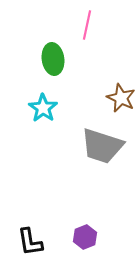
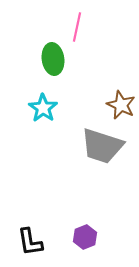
pink line: moved 10 px left, 2 px down
brown star: moved 7 px down
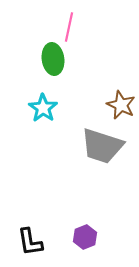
pink line: moved 8 px left
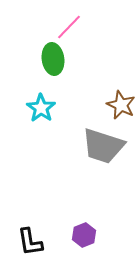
pink line: rotated 32 degrees clockwise
cyan star: moved 2 px left
gray trapezoid: moved 1 px right
purple hexagon: moved 1 px left, 2 px up
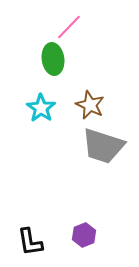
brown star: moved 31 px left
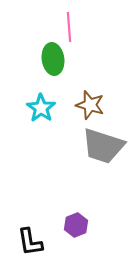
pink line: rotated 48 degrees counterclockwise
brown star: rotated 8 degrees counterclockwise
purple hexagon: moved 8 px left, 10 px up
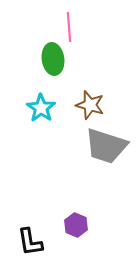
gray trapezoid: moved 3 px right
purple hexagon: rotated 15 degrees counterclockwise
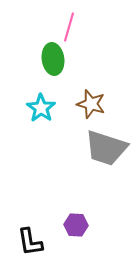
pink line: rotated 20 degrees clockwise
brown star: moved 1 px right, 1 px up
gray trapezoid: moved 2 px down
purple hexagon: rotated 20 degrees counterclockwise
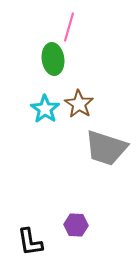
brown star: moved 12 px left; rotated 16 degrees clockwise
cyan star: moved 4 px right, 1 px down
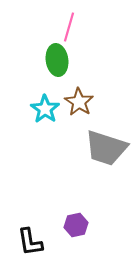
green ellipse: moved 4 px right, 1 px down
brown star: moved 2 px up
purple hexagon: rotated 15 degrees counterclockwise
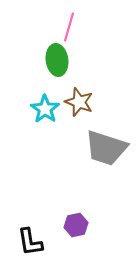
brown star: rotated 12 degrees counterclockwise
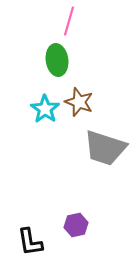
pink line: moved 6 px up
gray trapezoid: moved 1 px left
